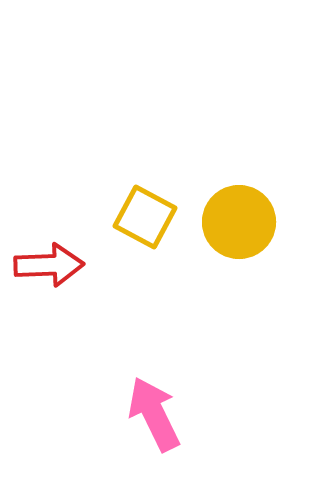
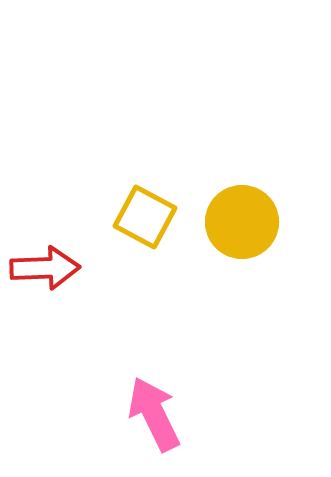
yellow circle: moved 3 px right
red arrow: moved 4 px left, 3 px down
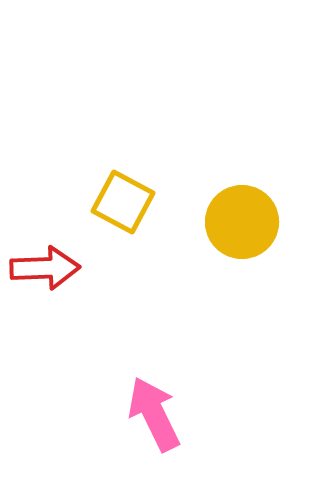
yellow square: moved 22 px left, 15 px up
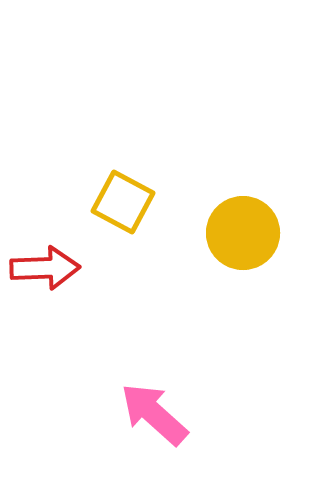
yellow circle: moved 1 px right, 11 px down
pink arrow: rotated 22 degrees counterclockwise
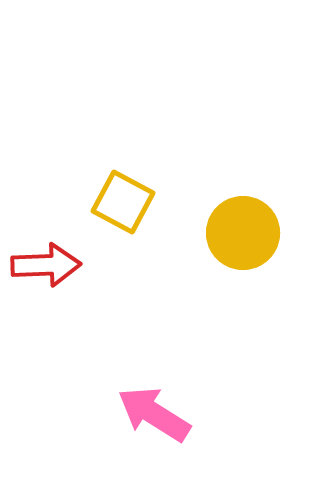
red arrow: moved 1 px right, 3 px up
pink arrow: rotated 10 degrees counterclockwise
